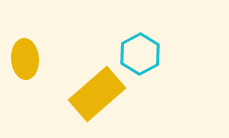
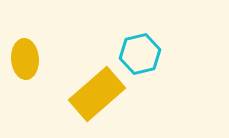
cyan hexagon: rotated 15 degrees clockwise
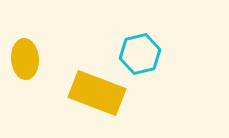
yellow rectangle: moved 1 px up; rotated 62 degrees clockwise
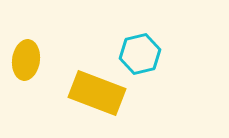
yellow ellipse: moved 1 px right, 1 px down; rotated 12 degrees clockwise
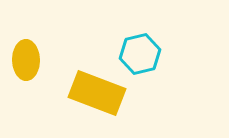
yellow ellipse: rotated 9 degrees counterclockwise
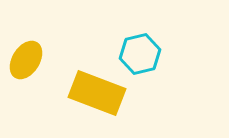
yellow ellipse: rotated 33 degrees clockwise
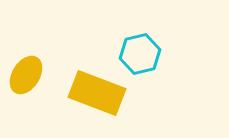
yellow ellipse: moved 15 px down
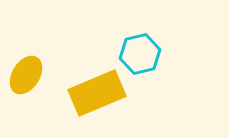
yellow rectangle: rotated 44 degrees counterclockwise
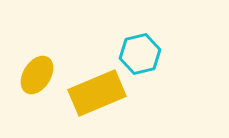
yellow ellipse: moved 11 px right
